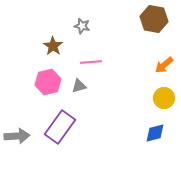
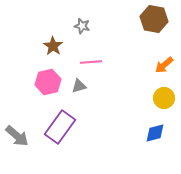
gray arrow: rotated 45 degrees clockwise
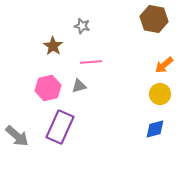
pink hexagon: moved 6 px down
yellow circle: moved 4 px left, 4 px up
purple rectangle: rotated 12 degrees counterclockwise
blue diamond: moved 4 px up
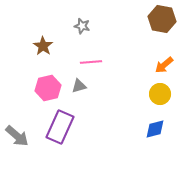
brown hexagon: moved 8 px right
brown star: moved 10 px left
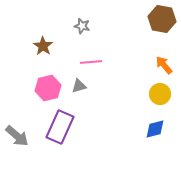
orange arrow: rotated 90 degrees clockwise
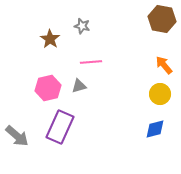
brown star: moved 7 px right, 7 px up
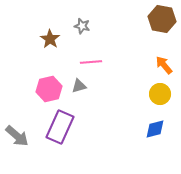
pink hexagon: moved 1 px right, 1 px down
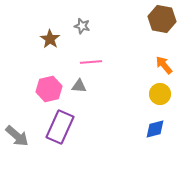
gray triangle: rotated 21 degrees clockwise
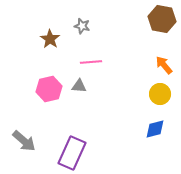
purple rectangle: moved 12 px right, 26 px down
gray arrow: moved 7 px right, 5 px down
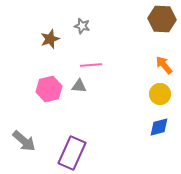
brown hexagon: rotated 8 degrees counterclockwise
brown star: rotated 18 degrees clockwise
pink line: moved 3 px down
blue diamond: moved 4 px right, 2 px up
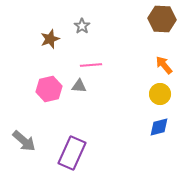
gray star: rotated 21 degrees clockwise
